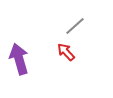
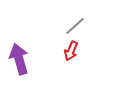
red arrow: moved 5 px right, 1 px up; rotated 114 degrees counterclockwise
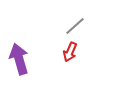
red arrow: moved 1 px left, 1 px down
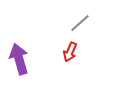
gray line: moved 5 px right, 3 px up
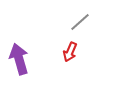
gray line: moved 1 px up
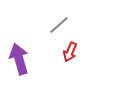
gray line: moved 21 px left, 3 px down
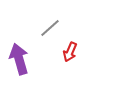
gray line: moved 9 px left, 3 px down
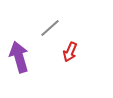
purple arrow: moved 2 px up
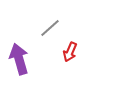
purple arrow: moved 2 px down
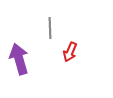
gray line: rotated 50 degrees counterclockwise
